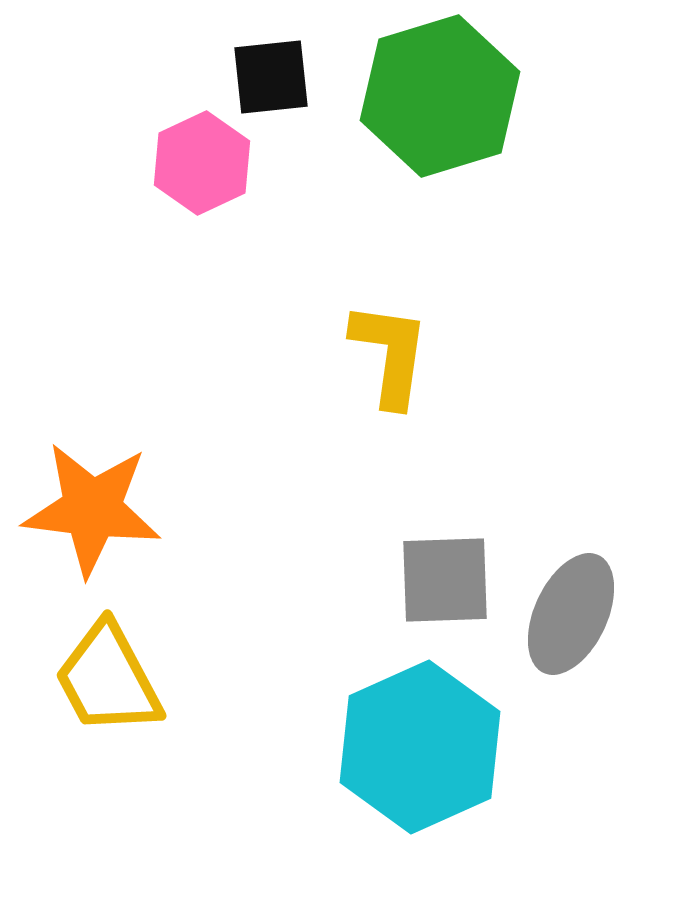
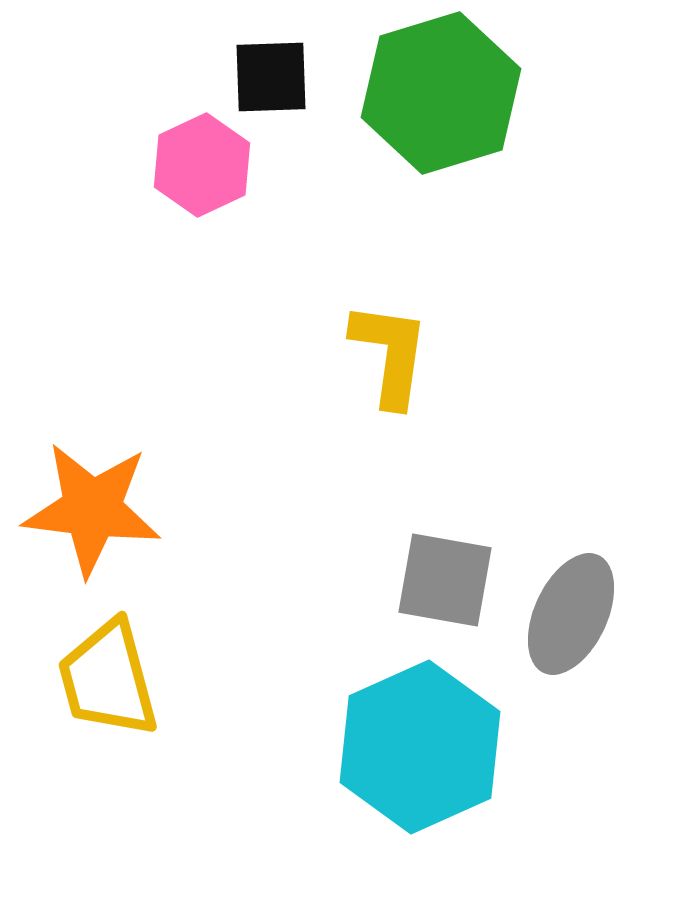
black square: rotated 4 degrees clockwise
green hexagon: moved 1 px right, 3 px up
pink hexagon: moved 2 px down
gray square: rotated 12 degrees clockwise
yellow trapezoid: rotated 13 degrees clockwise
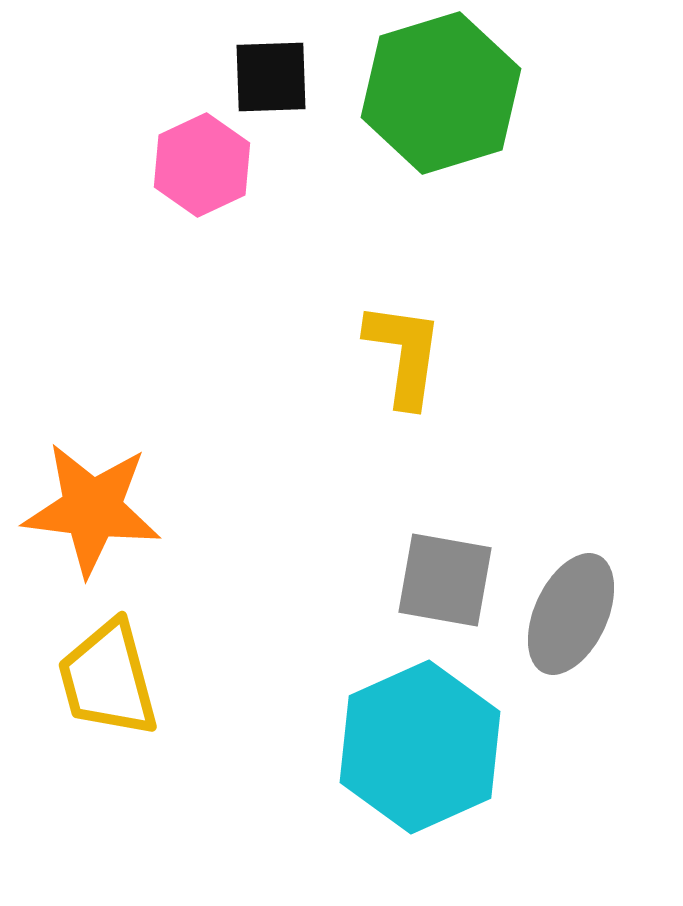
yellow L-shape: moved 14 px right
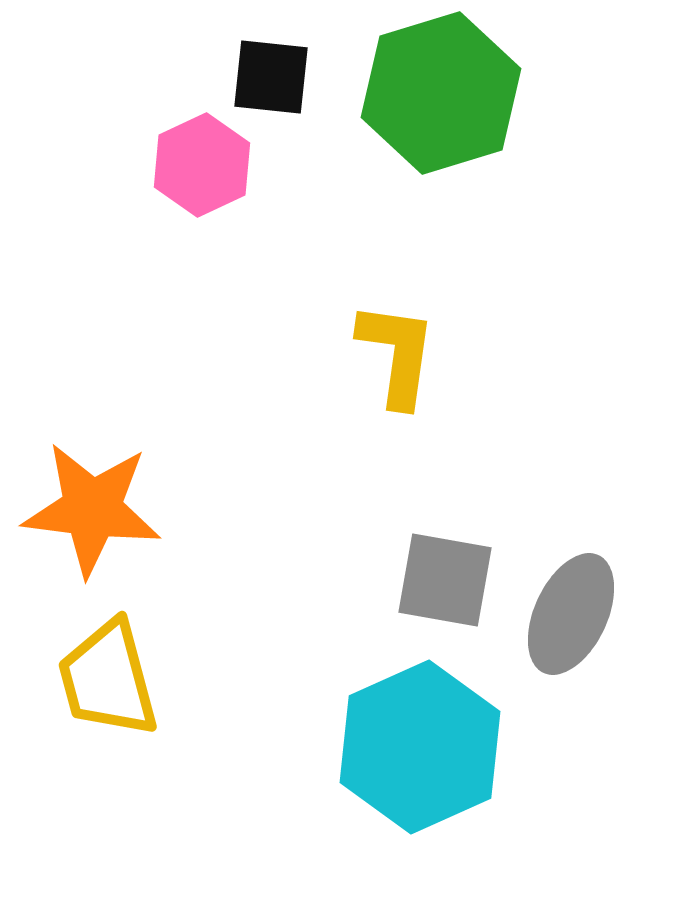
black square: rotated 8 degrees clockwise
yellow L-shape: moved 7 px left
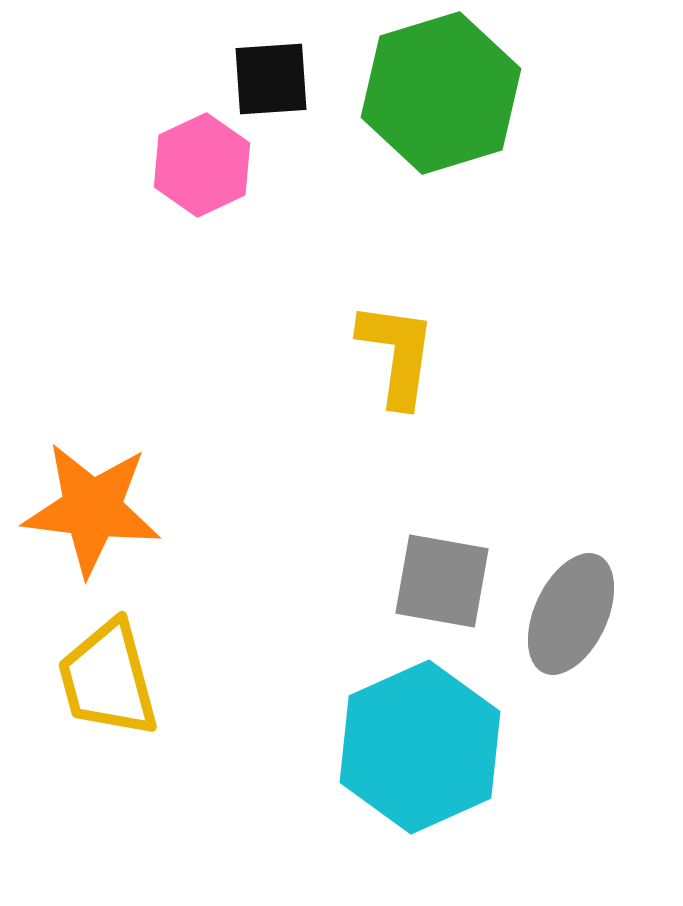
black square: moved 2 px down; rotated 10 degrees counterclockwise
gray square: moved 3 px left, 1 px down
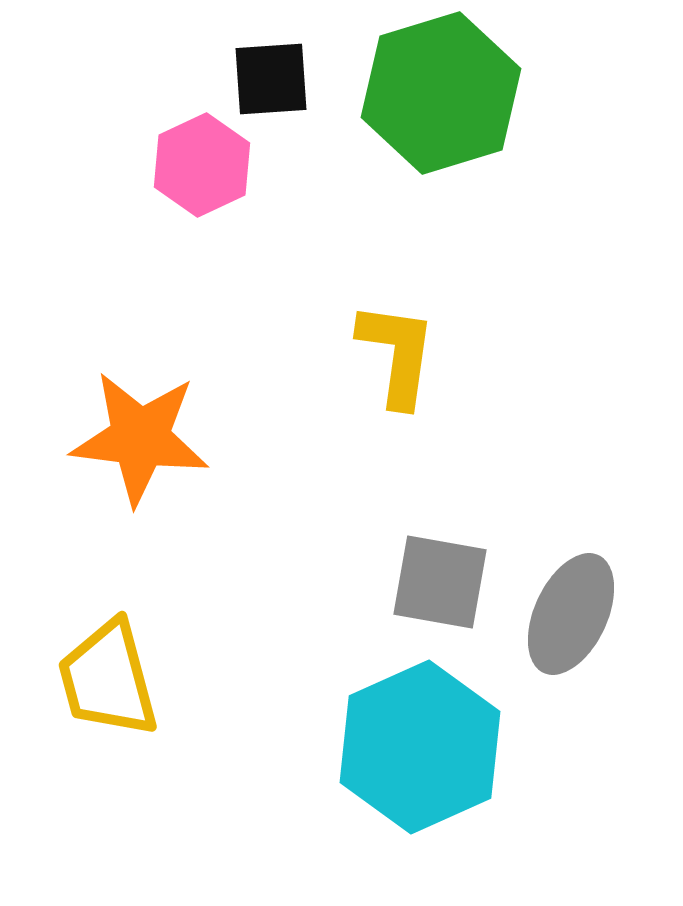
orange star: moved 48 px right, 71 px up
gray square: moved 2 px left, 1 px down
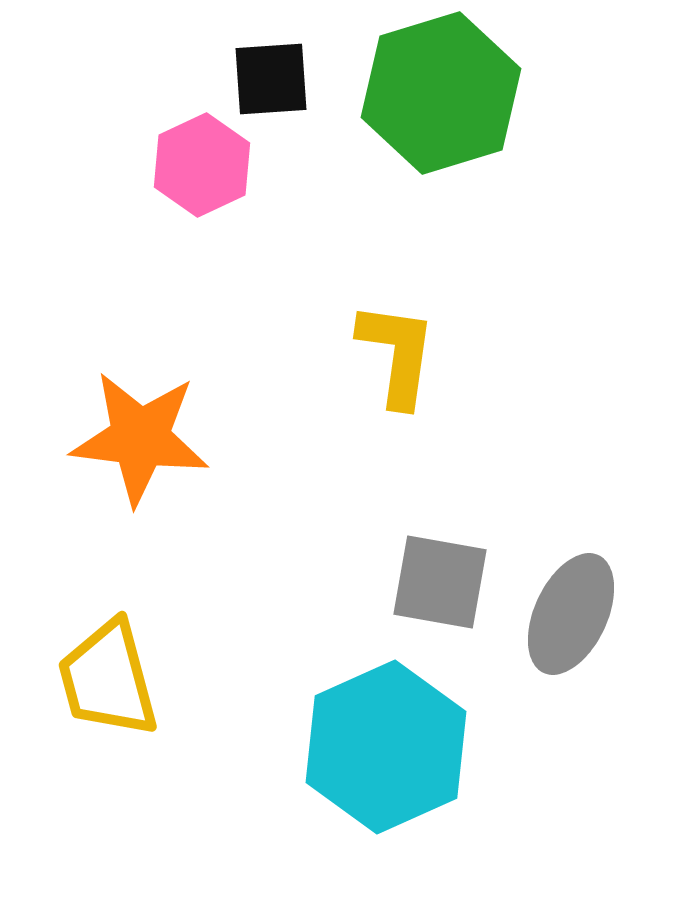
cyan hexagon: moved 34 px left
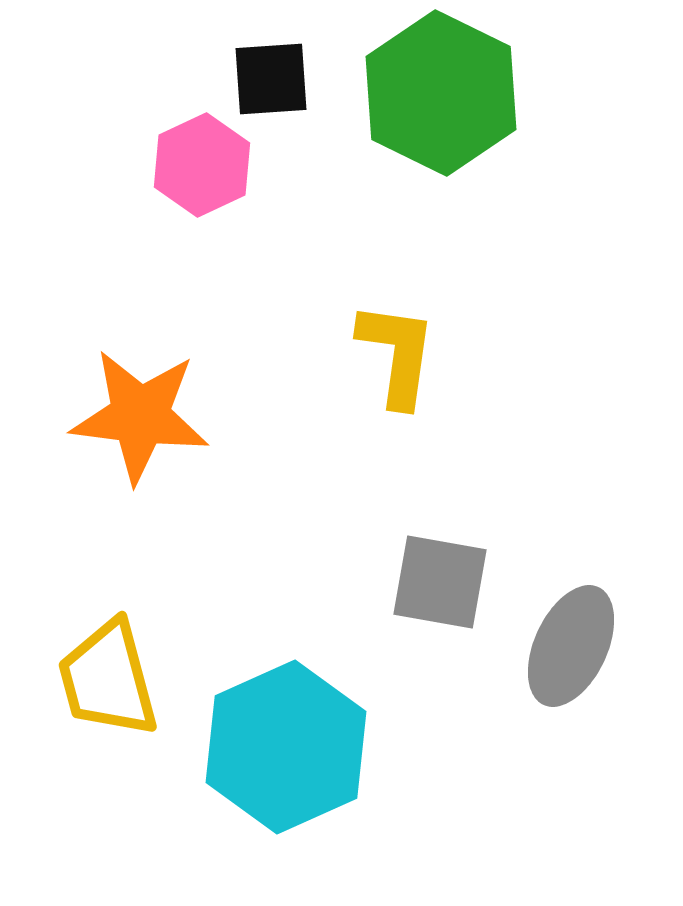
green hexagon: rotated 17 degrees counterclockwise
orange star: moved 22 px up
gray ellipse: moved 32 px down
cyan hexagon: moved 100 px left
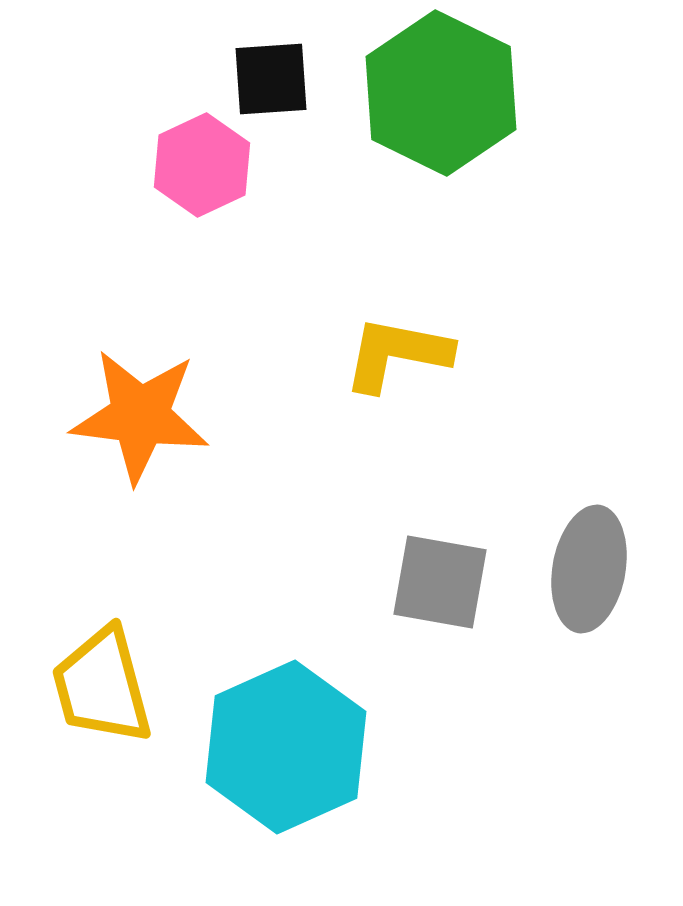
yellow L-shape: rotated 87 degrees counterclockwise
gray ellipse: moved 18 px right, 77 px up; rotated 15 degrees counterclockwise
yellow trapezoid: moved 6 px left, 7 px down
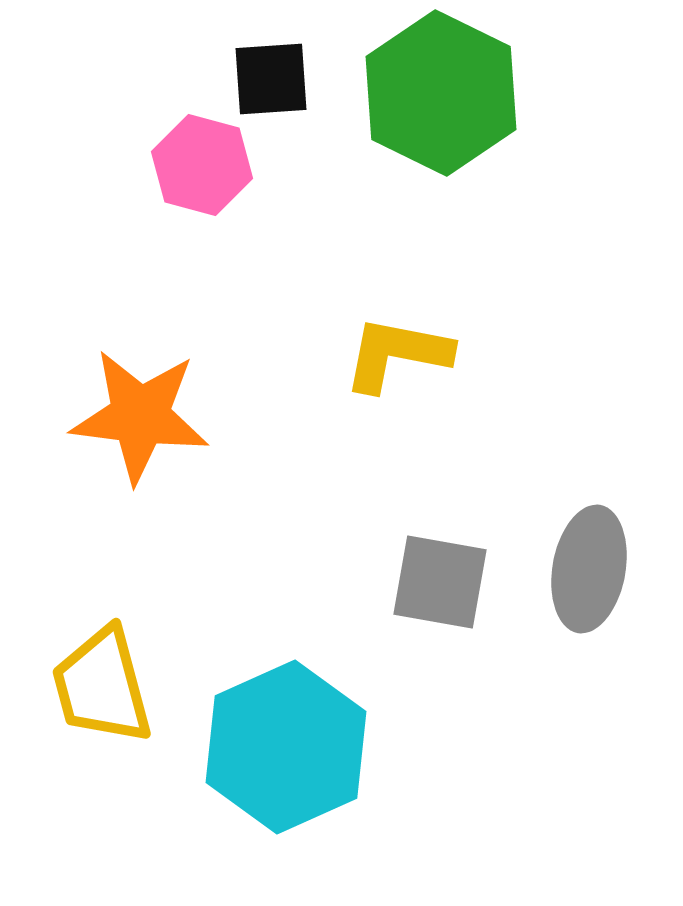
pink hexagon: rotated 20 degrees counterclockwise
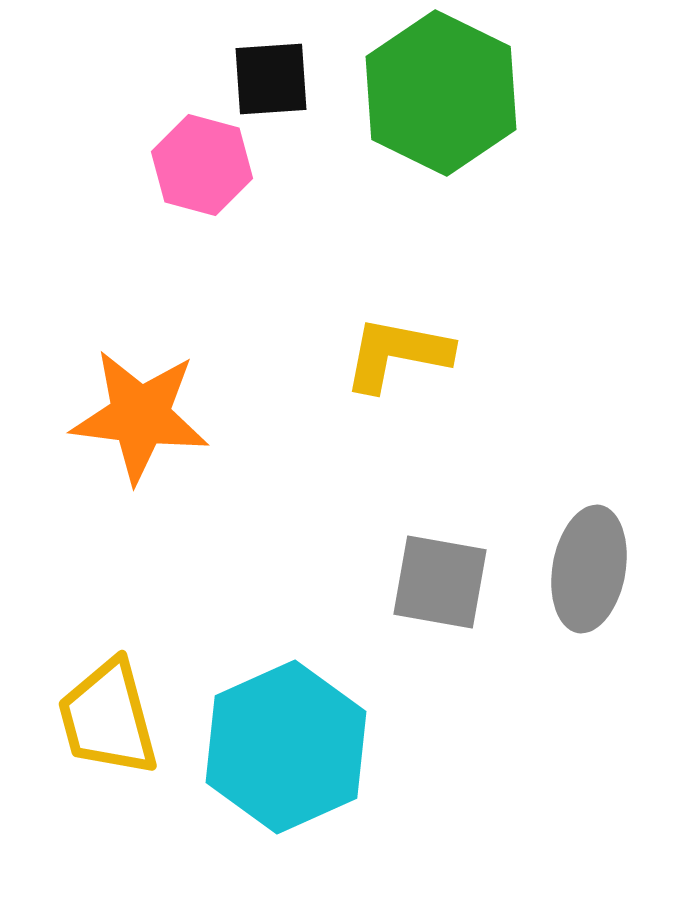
yellow trapezoid: moved 6 px right, 32 px down
